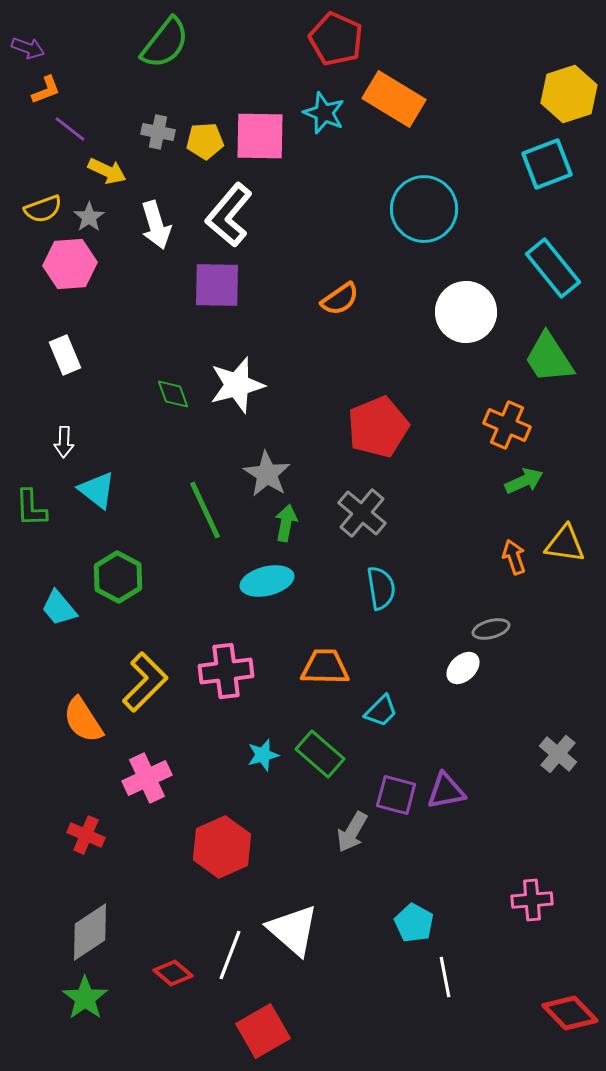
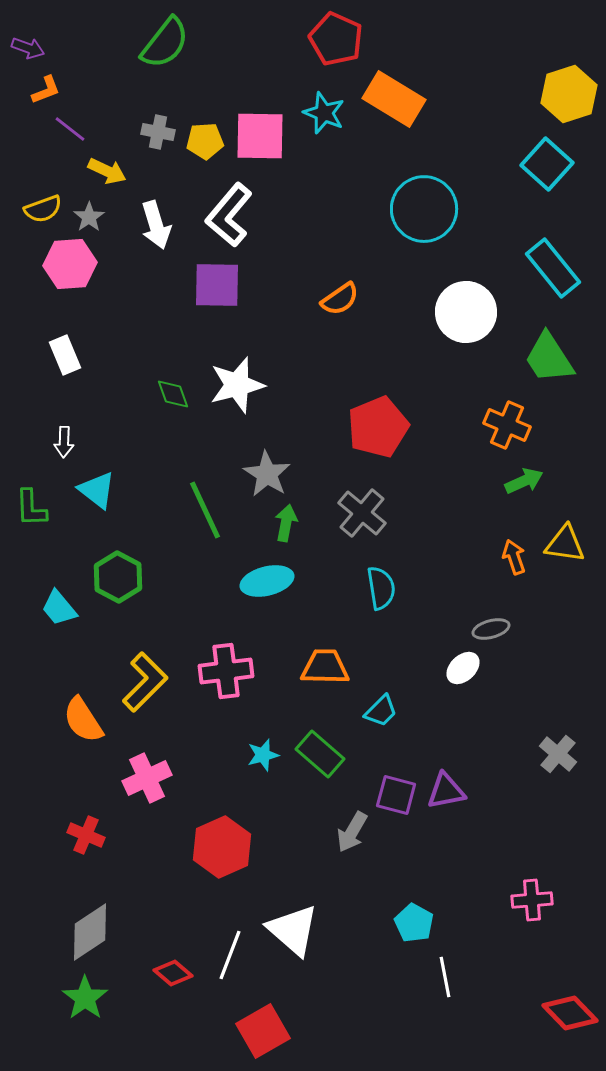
cyan square at (547, 164): rotated 27 degrees counterclockwise
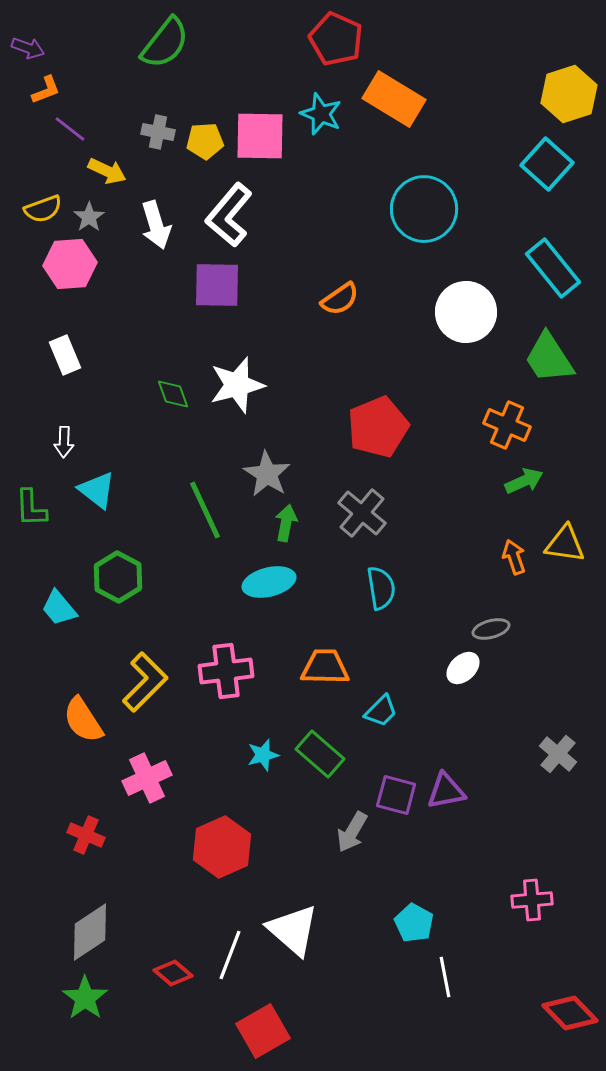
cyan star at (324, 113): moved 3 px left, 1 px down
cyan ellipse at (267, 581): moved 2 px right, 1 px down
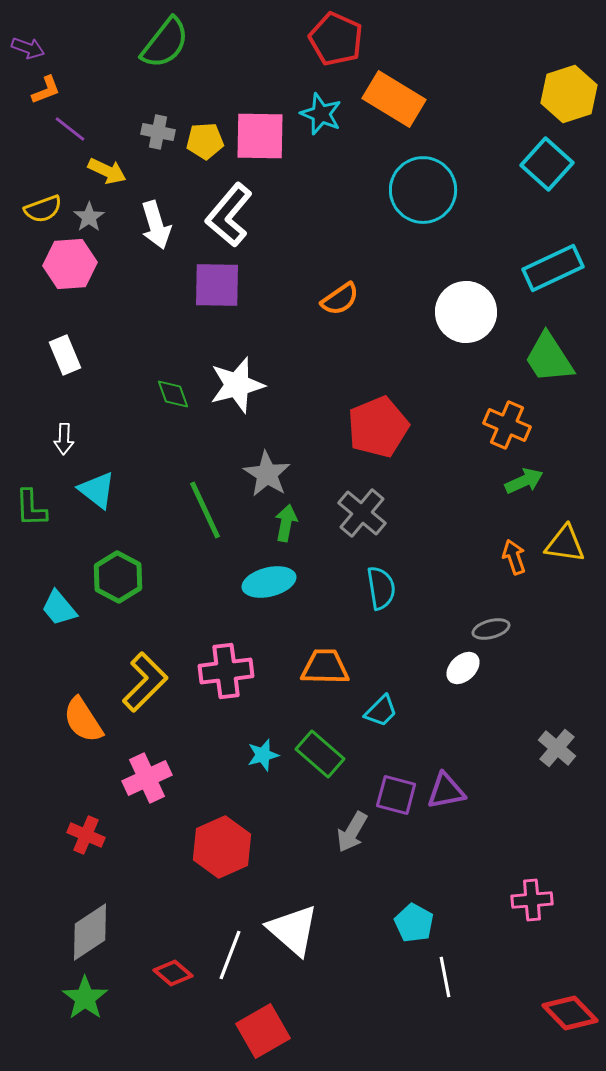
cyan circle at (424, 209): moved 1 px left, 19 px up
cyan rectangle at (553, 268): rotated 76 degrees counterclockwise
white arrow at (64, 442): moved 3 px up
gray cross at (558, 754): moved 1 px left, 6 px up
